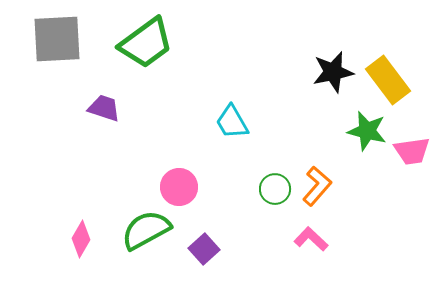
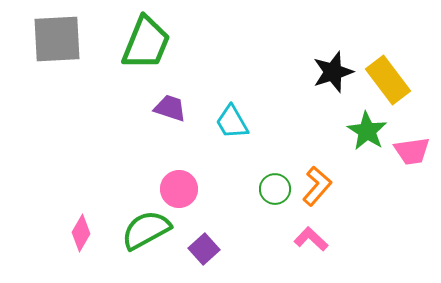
green trapezoid: rotated 32 degrees counterclockwise
black star: rotated 6 degrees counterclockwise
purple trapezoid: moved 66 px right
green star: rotated 18 degrees clockwise
pink circle: moved 2 px down
pink diamond: moved 6 px up
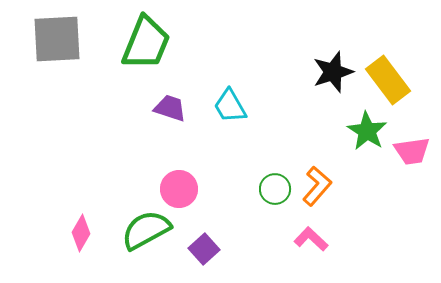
cyan trapezoid: moved 2 px left, 16 px up
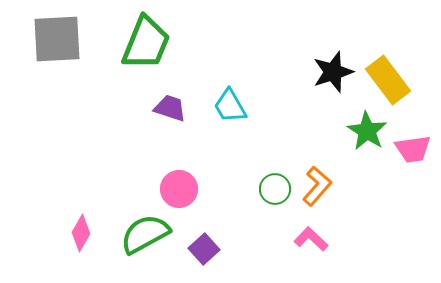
pink trapezoid: moved 1 px right, 2 px up
green semicircle: moved 1 px left, 4 px down
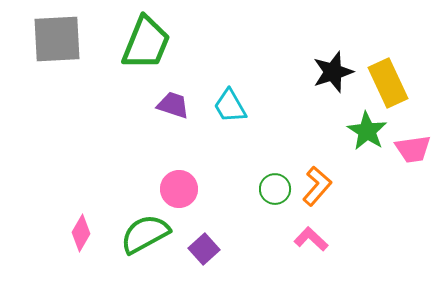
yellow rectangle: moved 3 px down; rotated 12 degrees clockwise
purple trapezoid: moved 3 px right, 3 px up
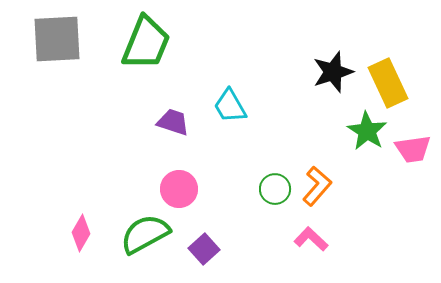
purple trapezoid: moved 17 px down
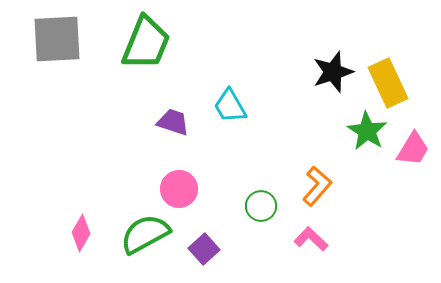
pink trapezoid: rotated 51 degrees counterclockwise
green circle: moved 14 px left, 17 px down
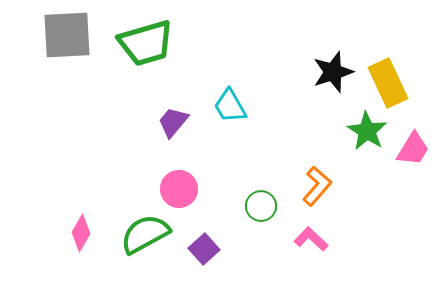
gray square: moved 10 px right, 4 px up
green trapezoid: rotated 52 degrees clockwise
purple trapezoid: rotated 68 degrees counterclockwise
